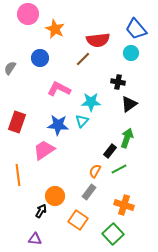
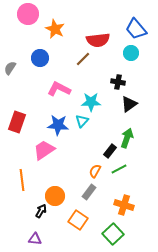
orange line: moved 4 px right, 5 px down
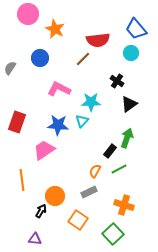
black cross: moved 1 px left, 1 px up; rotated 24 degrees clockwise
gray rectangle: rotated 28 degrees clockwise
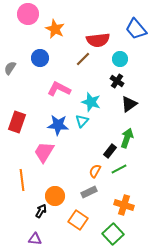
cyan circle: moved 11 px left, 6 px down
cyan star: rotated 18 degrees clockwise
pink trapezoid: moved 2 px down; rotated 25 degrees counterclockwise
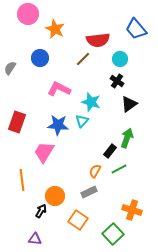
orange cross: moved 8 px right, 5 px down
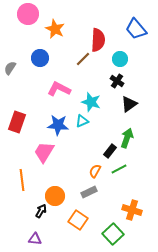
red semicircle: rotated 80 degrees counterclockwise
cyan triangle: rotated 24 degrees clockwise
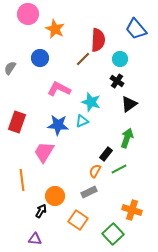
black rectangle: moved 4 px left, 3 px down
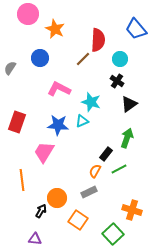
orange circle: moved 2 px right, 2 px down
